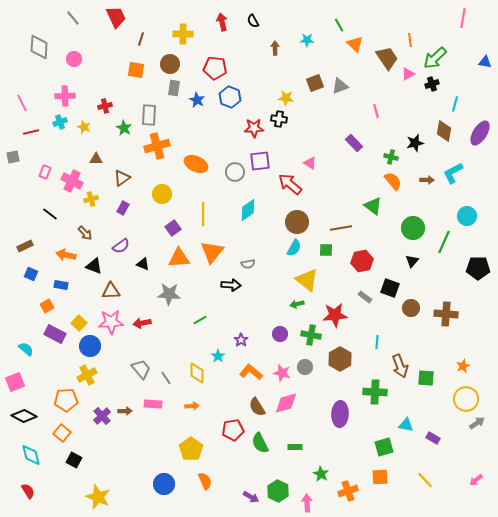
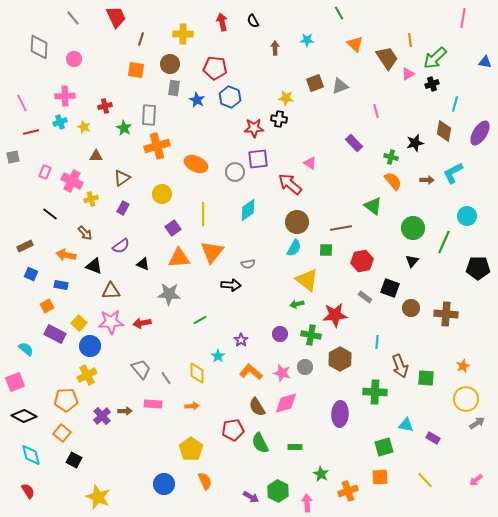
green line at (339, 25): moved 12 px up
brown triangle at (96, 159): moved 3 px up
purple square at (260, 161): moved 2 px left, 2 px up
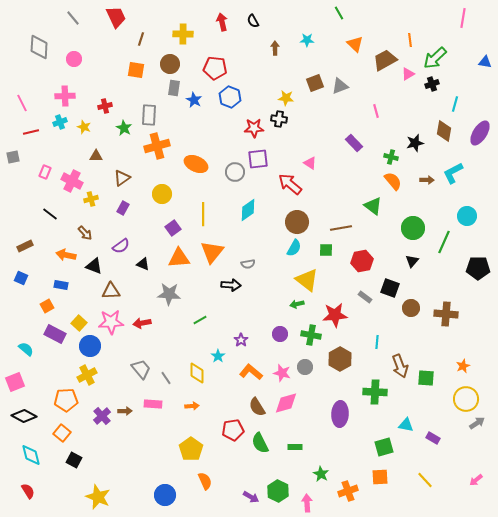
brown trapezoid at (387, 58): moved 2 px left, 2 px down; rotated 85 degrees counterclockwise
blue star at (197, 100): moved 3 px left
blue square at (31, 274): moved 10 px left, 4 px down
blue circle at (164, 484): moved 1 px right, 11 px down
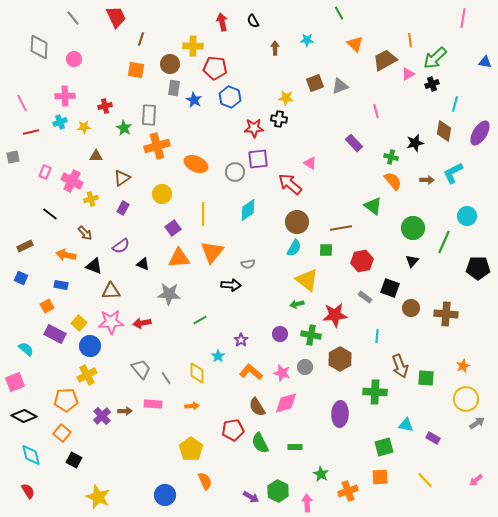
yellow cross at (183, 34): moved 10 px right, 12 px down
yellow star at (84, 127): rotated 24 degrees counterclockwise
cyan line at (377, 342): moved 6 px up
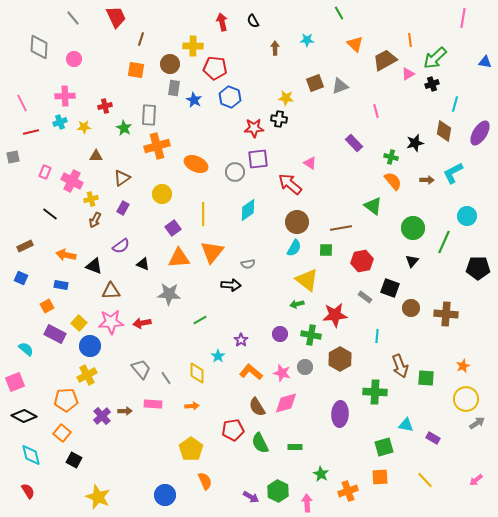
brown arrow at (85, 233): moved 10 px right, 13 px up; rotated 70 degrees clockwise
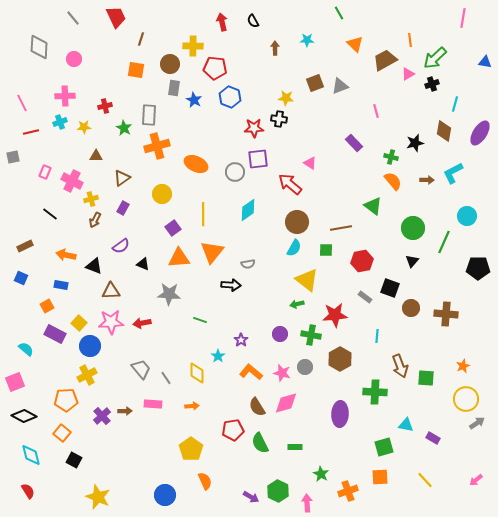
green line at (200, 320): rotated 48 degrees clockwise
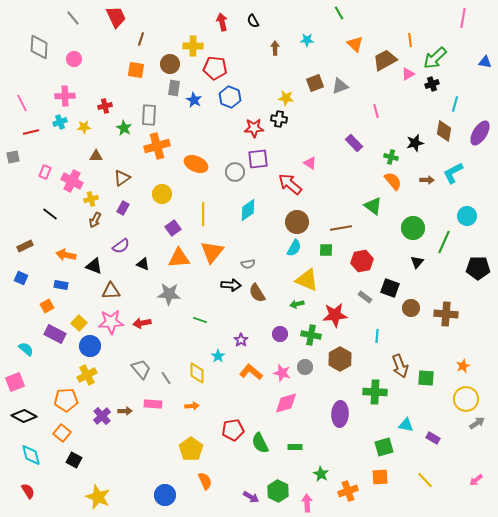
black triangle at (412, 261): moved 5 px right, 1 px down
yellow triangle at (307, 280): rotated 15 degrees counterclockwise
brown semicircle at (257, 407): moved 114 px up
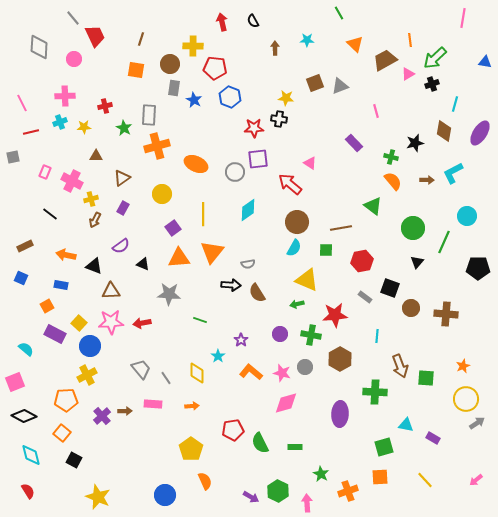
red trapezoid at (116, 17): moved 21 px left, 19 px down
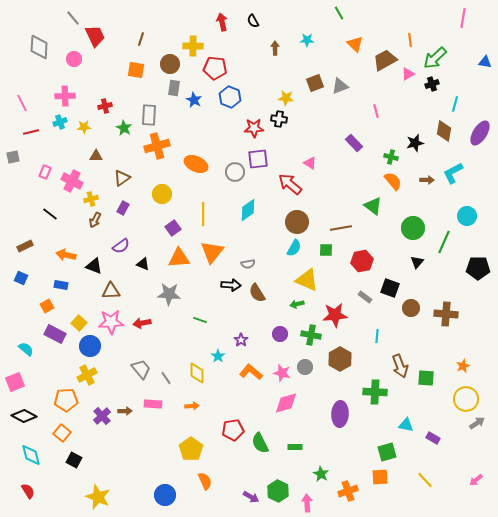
green square at (384, 447): moved 3 px right, 5 px down
